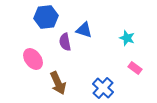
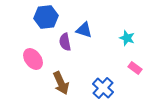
brown arrow: moved 3 px right
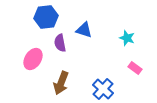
purple semicircle: moved 5 px left, 1 px down
pink ellipse: rotated 70 degrees clockwise
brown arrow: rotated 45 degrees clockwise
blue cross: moved 1 px down
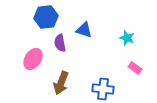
blue cross: rotated 35 degrees counterclockwise
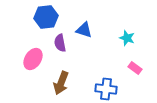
blue cross: moved 3 px right
